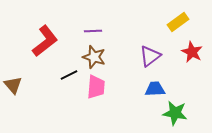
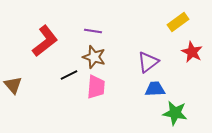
purple line: rotated 12 degrees clockwise
purple triangle: moved 2 px left, 6 px down
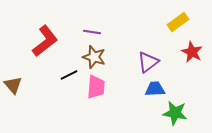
purple line: moved 1 px left, 1 px down
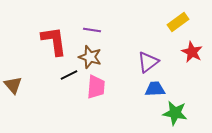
purple line: moved 2 px up
red L-shape: moved 9 px right; rotated 60 degrees counterclockwise
brown star: moved 4 px left
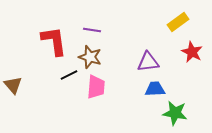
purple triangle: rotated 30 degrees clockwise
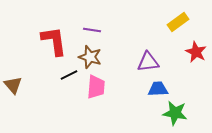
red star: moved 4 px right
blue trapezoid: moved 3 px right
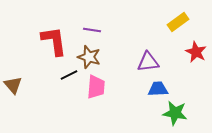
brown star: moved 1 px left
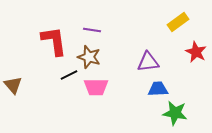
pink trapezoid: rotated 85 degrees clockwise
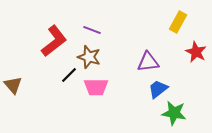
yellow rectangle: rotated 25 degrees counterclockwise
purple line: rotated 12 degrees clockwise
red L-shape: rotated 60 degrees clockwise
black line: rotated 18 degrees counterclockwise
blue trapezoid: rotated 35 degrees counterclockwise
green star: moved 1 px left
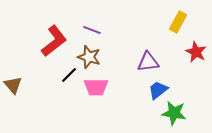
blue trapezoid: moved 1 px down
